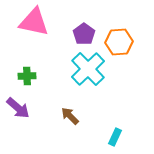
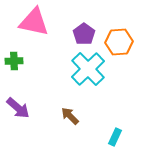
green cross: moved 13 px left, 15 px up
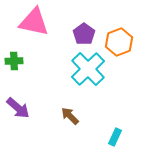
orange hexagon: rotated 16 degrees counterclockwise
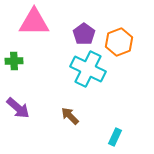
pink triangle: rotated 12 degrees counterclockwise
cyan cross: rotated 20 degrees counterclockwise
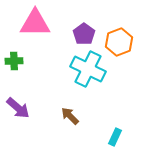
pink triangle: moved 1 px right, 1 px down
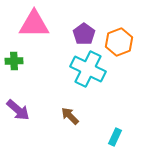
pink triangle: moved 1 px left, 1 px down
purple arrow: moved 2 px down
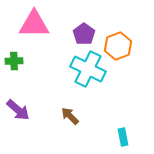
orange hexagon: moved 1 px left, 4 px down
cyan rectangle: moved 8 px right; rotated 36 degrees counterclockwise
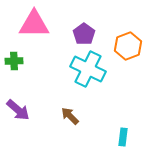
orange hexagon: moved 10 px right
cyan rectangle: rotated 18 degrees clockwise
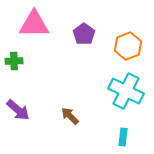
cyan cross: moved 38 px right, 22 px down
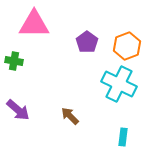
purple pentagon: moved 3 px right, 8 px down
orange hexagon: moved 1 px left
green cross: rotated 12 degrees clockwise
cyan cross: moved 7 px left, 7 px up
